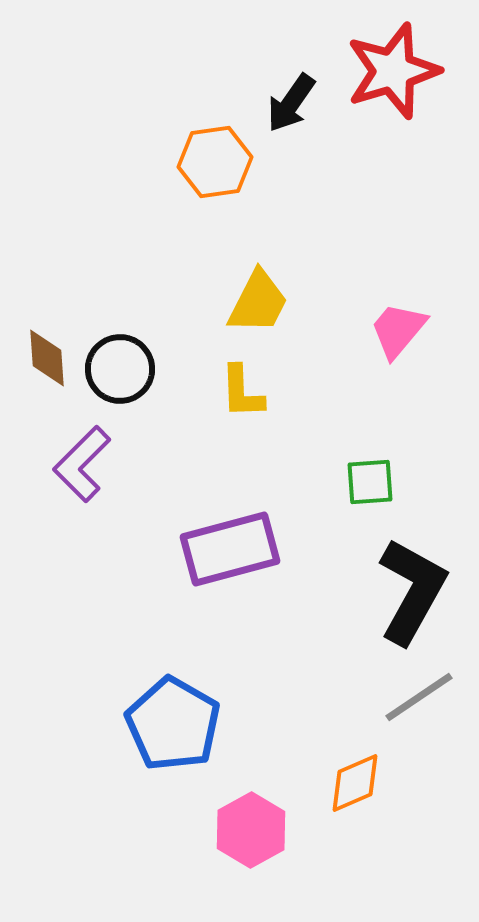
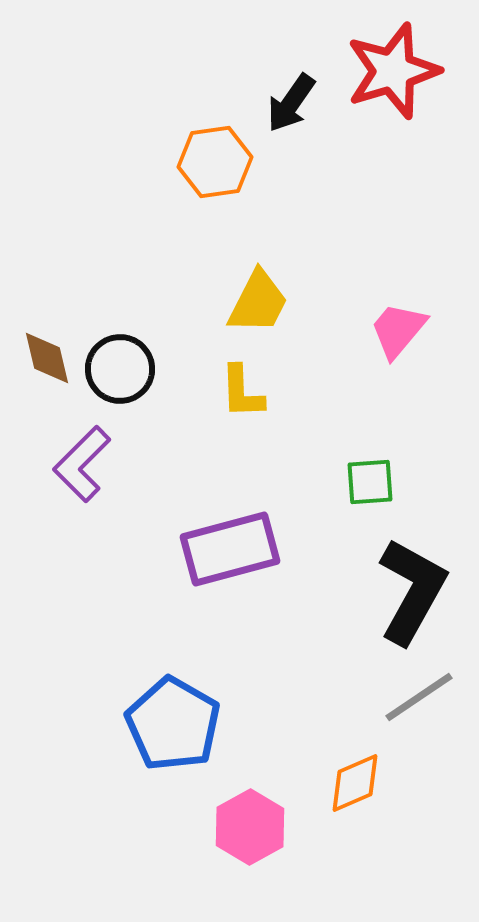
brown diamond: rotated 10 degrees counterclockwise
pink hexagon: moved 1 px left, 3 px up
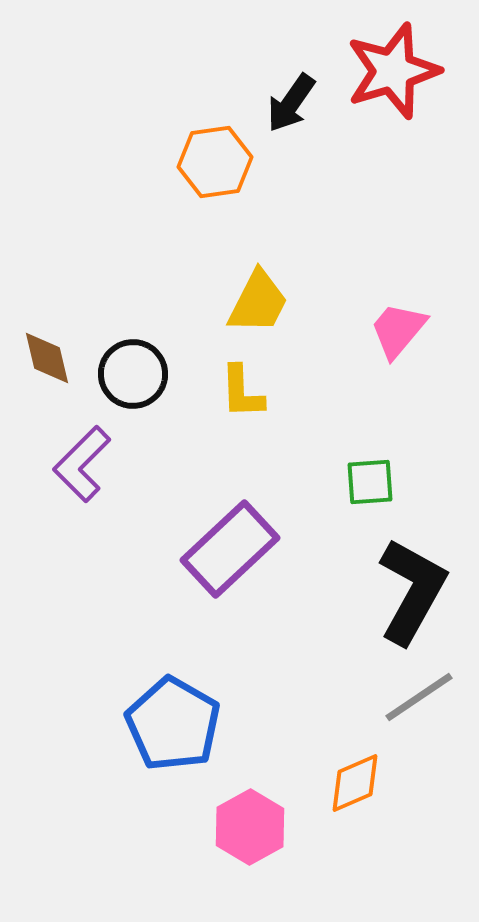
black circle: moved 13 px right, 5 px down
purple rectangle: rotated 28 degrees counterclockwise
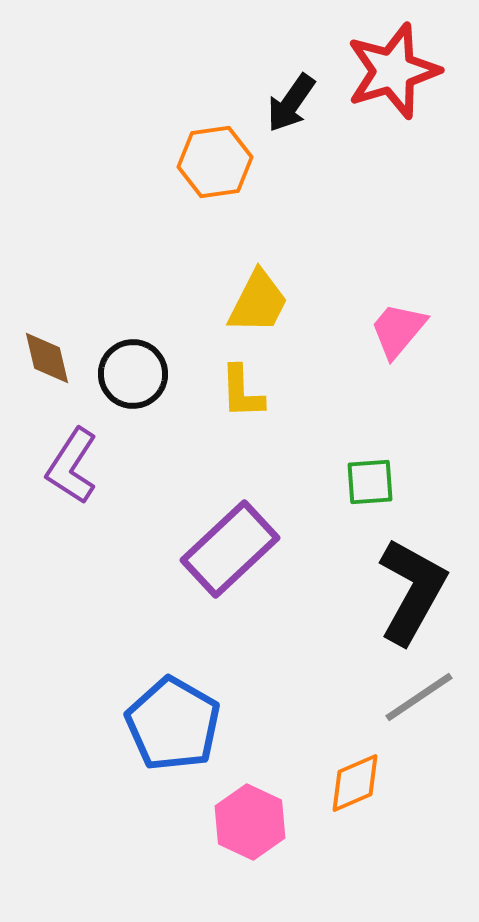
purple L-shape: moved 10 px left, 2 px down; rotated 12 degrees counterclockwise
pink hexagon: moved 5 px up; rotated 6 degrees counterclockwise
